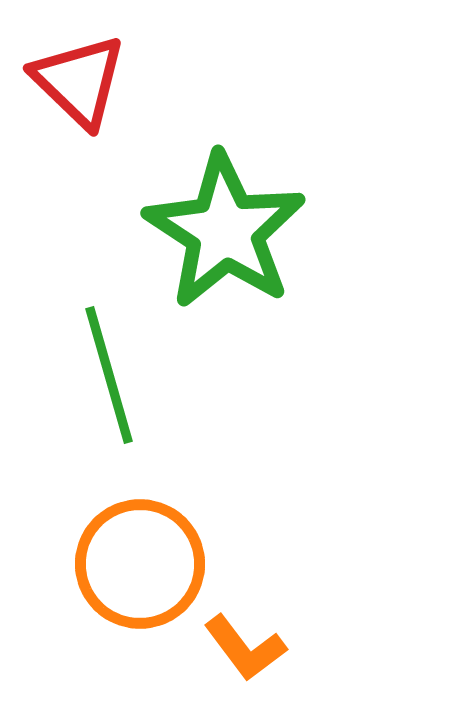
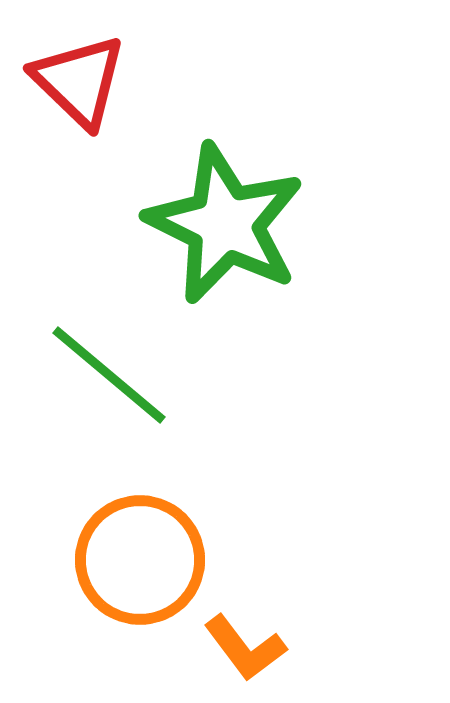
green star: moved 7 px up; rotated 7 degrees counterclockwise
green line: rotated 34 degrees counterclockwise
orange circle: moved 4 px up
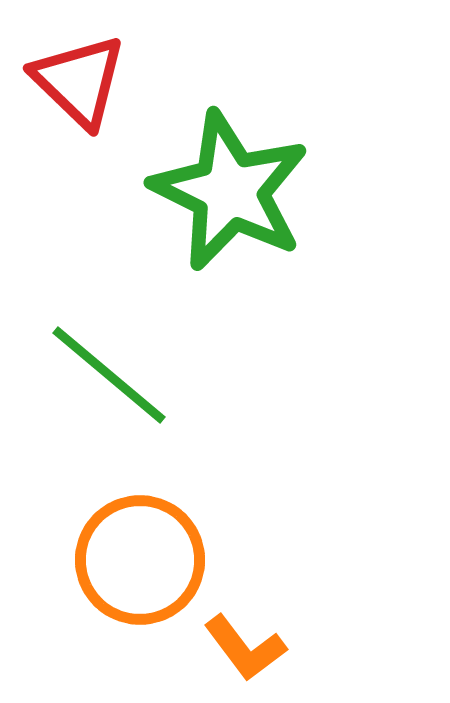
green star: moved 5 px right, 33 px up
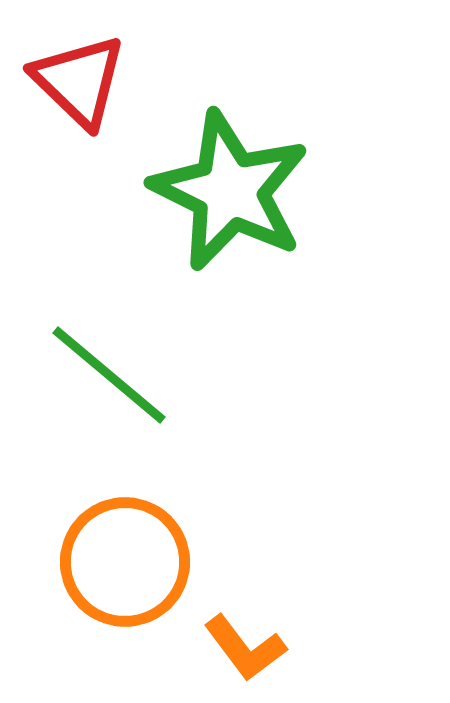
orange circle: moved 15 px left, 2 px down
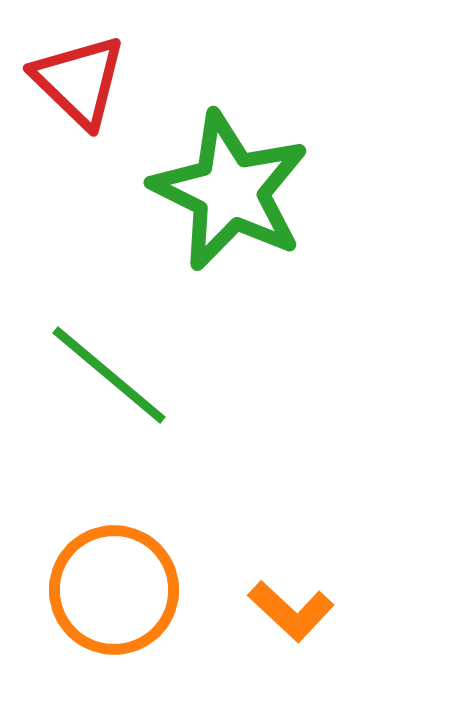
orange circle: moved 11 px left, 28 px down
orange L-shape: moved 46 px right, 37 px up; rotated 10 degrees counterclockwise
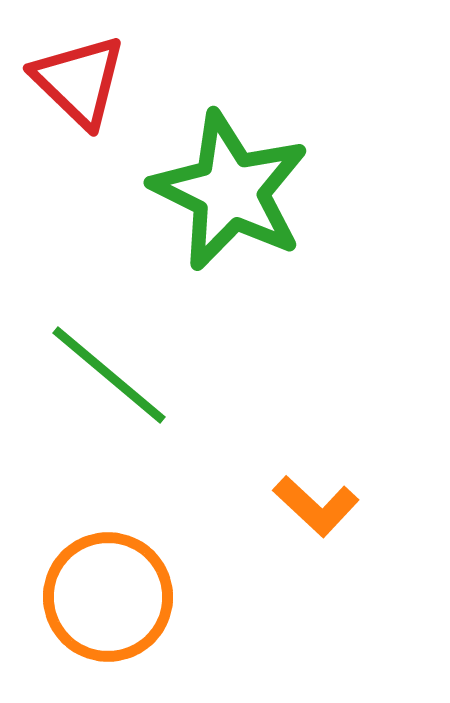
orange circle: moved 6 px left, 7 px down
orange L-shape: moved 25 px right, 105 px up
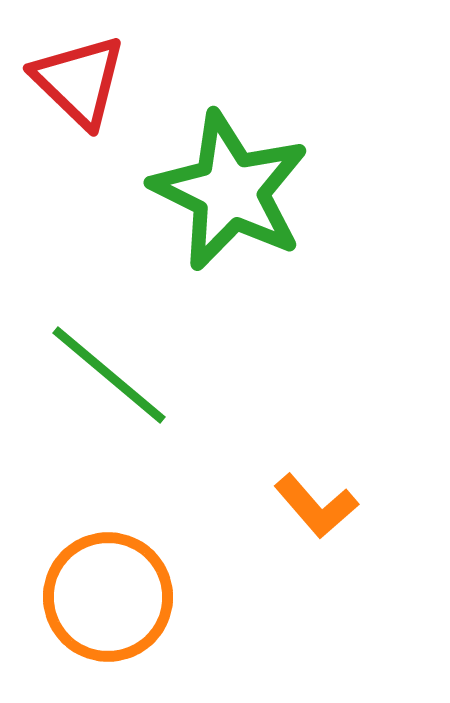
orange L-shape: rotated 6 degrees clockwise
